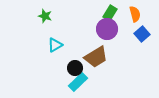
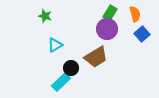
black circle: moved 4 px left
cyan rectangle: moved 17 px left
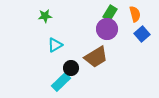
green star: rotated 24 degrees counterclockwise
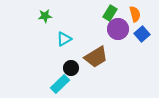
purple circle: moved 11 px right
cyan triangle: moved 9 px right, 6 px up
cyan rectangle: moved 1 px left, 2 px down
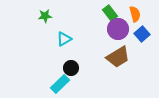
green rectangle: rotated 70 degrees counterclockwise
brown trapezoid: moved 22 px right
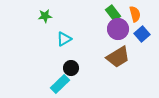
green rectangle: moved 3 px right
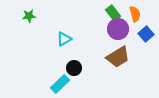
green star: moved 16 px left
blue square: moved 4 px right
black circle: moved 3 px right
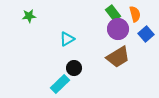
cyan triangle: moved 3 px right
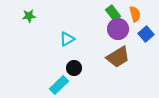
cyan rectangle: moved 1 px left, 1 px down
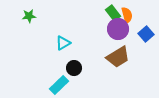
orange semicircle: moved 8 px left, 1 px down
cyan triangle: moved 4 px left, 4 px down
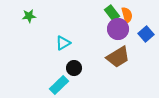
green rectangle: moved 1 px left
